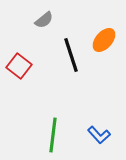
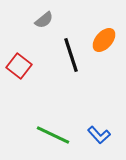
green line: rotated 72 degrees counterclockwise
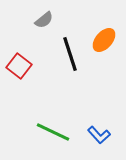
black line: moved 1 px left, 1 px up
green line: moved 3 px up
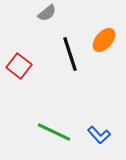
gray semicircle: moved 3 px right, 7 px up
green line: moved 1 px right
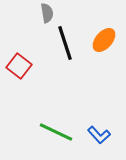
gray semicircle: rotated 60 degrees counterclockwise
black line: moved 5 px left, 11 px up
green line: moved 2 px right
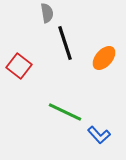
orange ellipse: moved 18 px down
green line: moved 9 px right, 20 px up
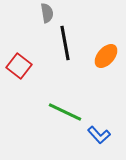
black line: rotated 8 degrees clockwise
orange ellipse: moved 2 px right, 2 px up
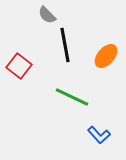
gray semicircle: moved 2 px down; rotated 144 degrees clockwise
black line: moved 2 px down
green line: moved 7 px right, 15 px up
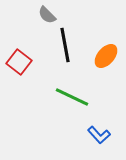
red square: moved 4 px up
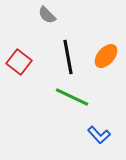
black line: moved 3 px right, 12 px down
